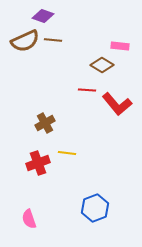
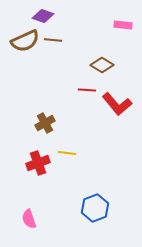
pink rectangle: moved 3 px right, 21 px up
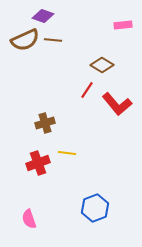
pink rectangle: rotated 12 degrees counterclockwise
brown semicircle: moved 1 px up
red line: rotated 60 degrees counterclockwise
brown cross: rotated 12 degrees clockwise
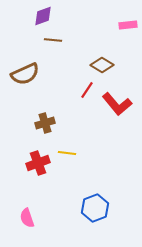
purple diamond: rotated 40 degrees counterclockwise
pink rectangle: moved 5 px right
brown semicircle: moved 34 px down
pink semicircle: moved 2 px left, 1 px up
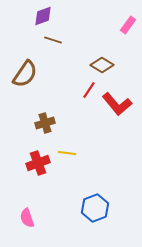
pink rectangle: rotated 48 degrees counterclockwise
brown line: rotated 12 degrees clockwise
brown semicircle: rotated 32 degrees counterclockwise
red line: moved 2 px right
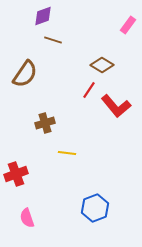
red L-shape: moved 1 px left, 2 px down
red cross: moved 22 px left, 11 px down
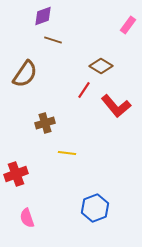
brown diamond: moved 1 px left, 1 px down
red line: moved 5 px left
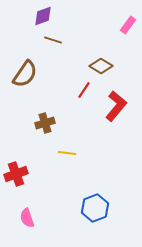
red L-shape: rotated 100 degrees counterclockwise
